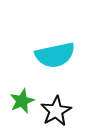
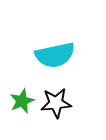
black star: moved 8 px up; rotated 24 degrees clockwise
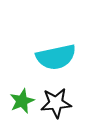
cyan semicircle: moved 1 px right, 2 px down
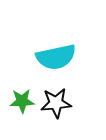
green star: rotated 20 degrees clockwise
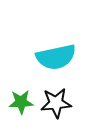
green star: moved 1 px left, 1 px down
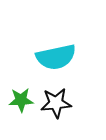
green star: moved 2 px up
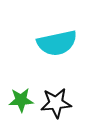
cyan semicircle: moved 1 px right, 14 px up
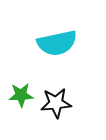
green star: moved 5 px up
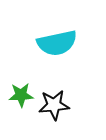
black star: moved 2 px left, 2 px down
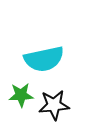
cyan semicircle: moved 13 px left, 16 px down
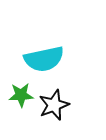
black star: rotated 16 degrees counterclockwise
